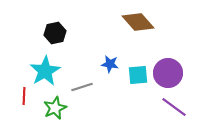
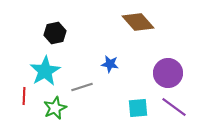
cyan square: moved 33 px down
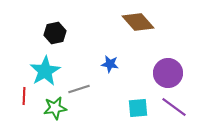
gray line: moved 3 px left, 2 px down
green star: rotated 15 degrees clockwise
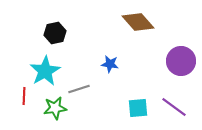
purple circle: moved 13 px right, 12 px up
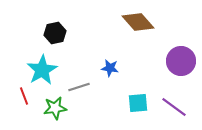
blue star: moved 4 px down
cyan star: moved 3 px left, 1 px up
gray line: moved 2 px up
red line: rotated 24 degrees counterclockwise
cyan square: moved 5 px up
